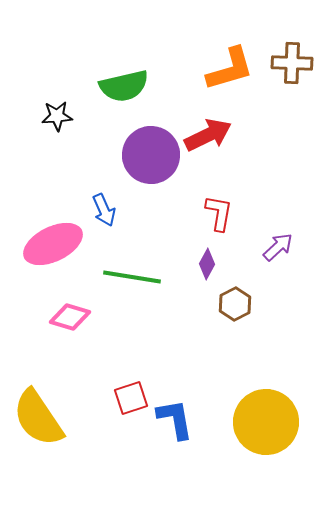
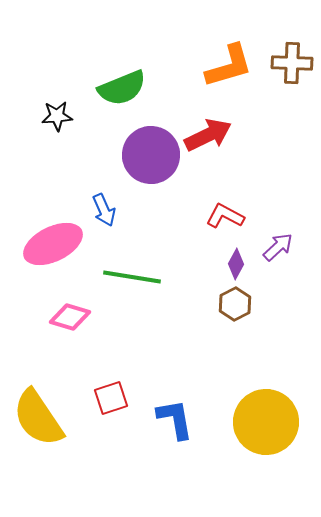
orange L-shape: moved 1 px left, 3 px up
green semicircle: moved 2 px left, 2 px down; rotated 9 degrees counterclockwise
red L-shape: moved 6 px right, 3 px down; rotated 72 degrees counterclockwise
purple diamond: moved 29 px right
red square: moved 20 px left
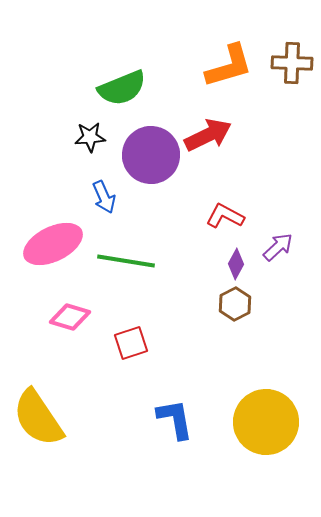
black star: moved 33 px right, 21 px down
blue arrow: moved 13 px up
green line: moved 6 px left, 16 px up
red square: moved 20 px right, 55 px up
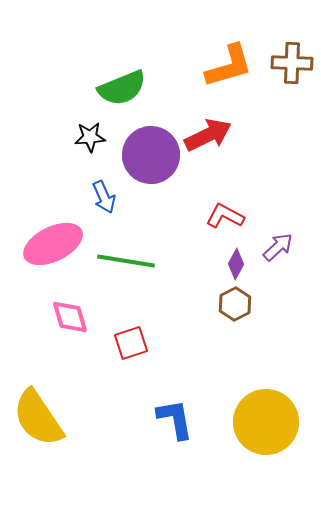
pink diamond: rotated 57 degrees clockwise
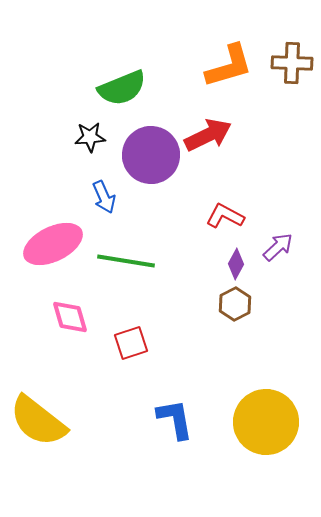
yellow semicircle: moved 3 px down; rotated 18 degrees counterclockwise
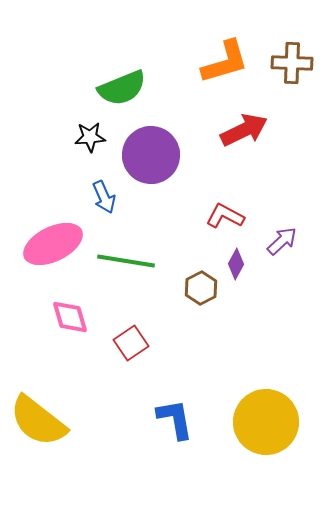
orange L-shape: moved 4 px left, 4 px up
red arrow: moved 36 px right, 5 px up
purple arrow: moved 4 px right, 6 px up
brown hexagon: moved 34 px left, 16 px up
red square: rotated 16 degrees counterclockwise
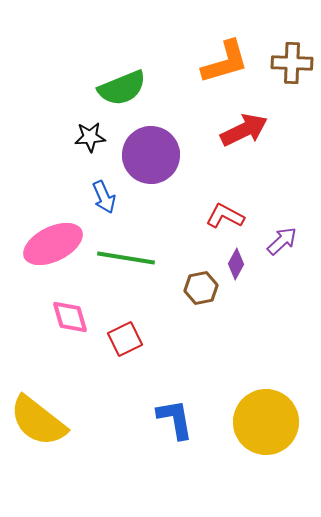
green line: moved 3 px up
brown hexagon: rotated 16 degrees clockwise
red square: moved 6 px left, 4 px up; rotated 8 degrees clockwise
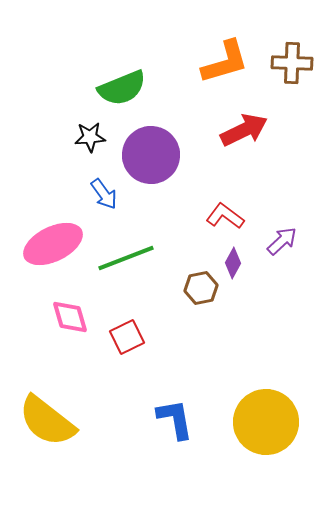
blue arrow: moved 3 px up; rotated 12 degrees counterclockwise
red L-shape: rotated 9 degrees clockwise
green line: rotated 30 degrees counterclockwise
purple diamond: moved 3 px left, 1 px up
red square: moved 2 px right, 2 px up
yellow semicircle: moved 9 px right
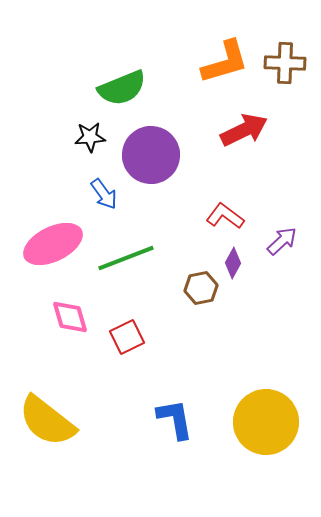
brown cross: moved 7 px left
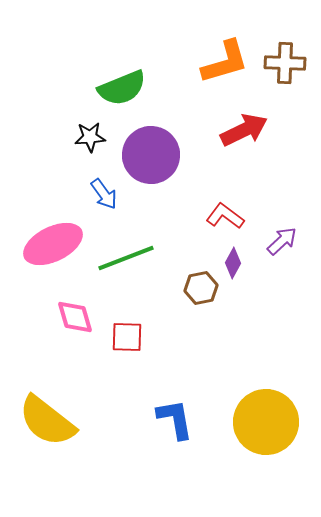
pink diamond: moved 5 px right
red square: rotated 28 degrees clockwise
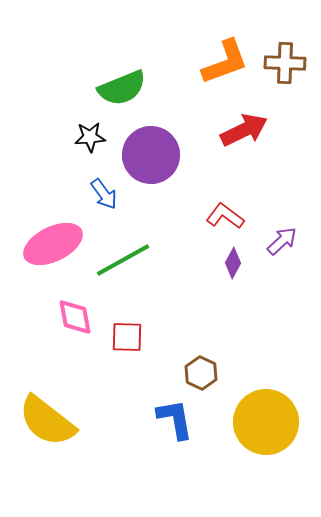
orange L-shape: rotated 4 degrees counterclockwise
green line: moved 3 px left, 2 px down; rotated 8 degrees counterclockwise
brown hexagon: moved 85 px down; rotated 24 degrees counterclockwise
pink diamond: rotated 6 degrees clockwise
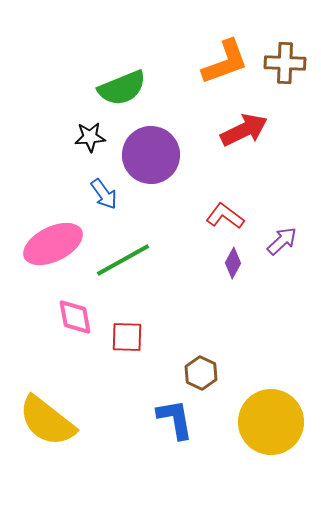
yellow circle: moved 5 px right
